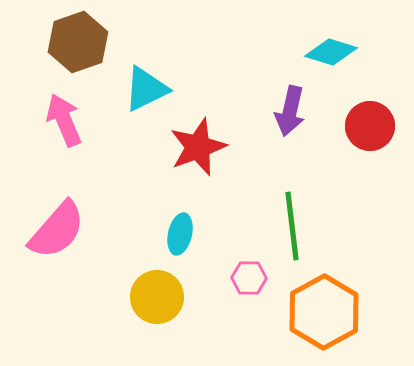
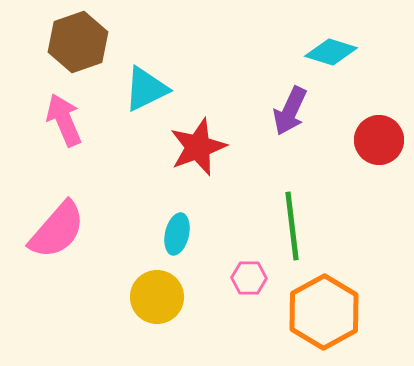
purple arrow: rotated 12 degrees clockwise
red circle: moved 9 px right, 14 px down
cyan ellipse: moved 3 px left
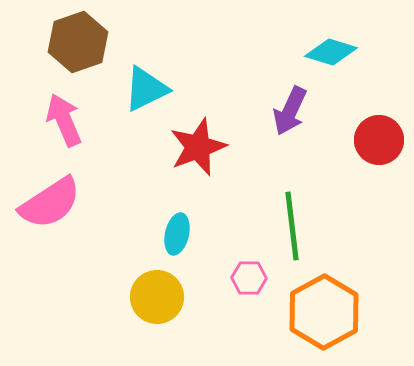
pink semicircle: moved 7 px left, 27 px up; rotated 16 degrees clockwise
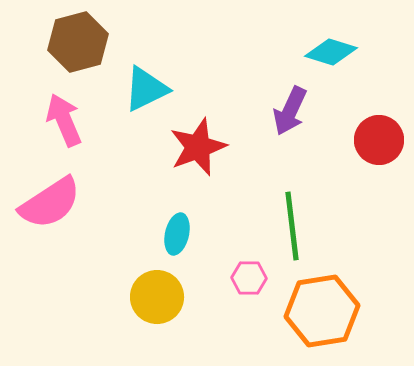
brown hexagon: rotated 4 degrees clockwise
orange hexagon: moved 2 px left, 1 px up; rotated 20 degrees clockwise
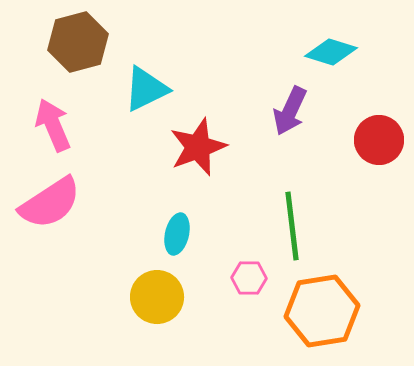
pink arrow: moved 11 px left, 5 px down
